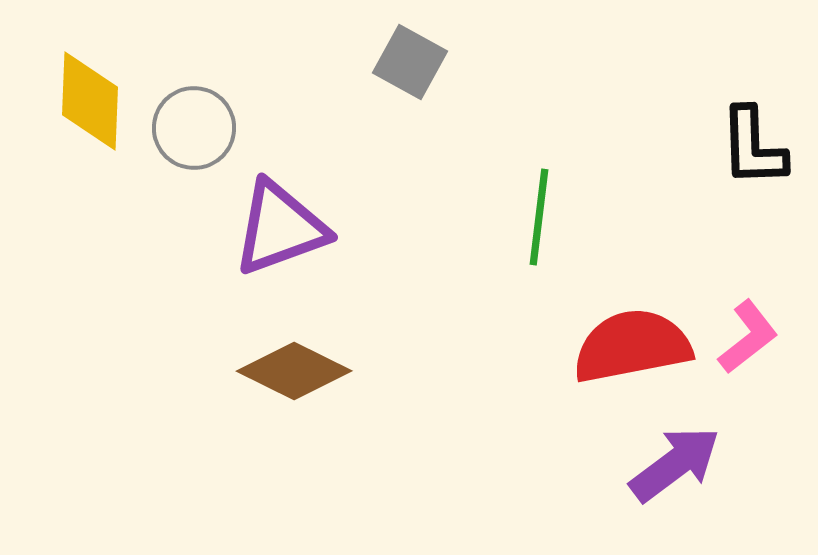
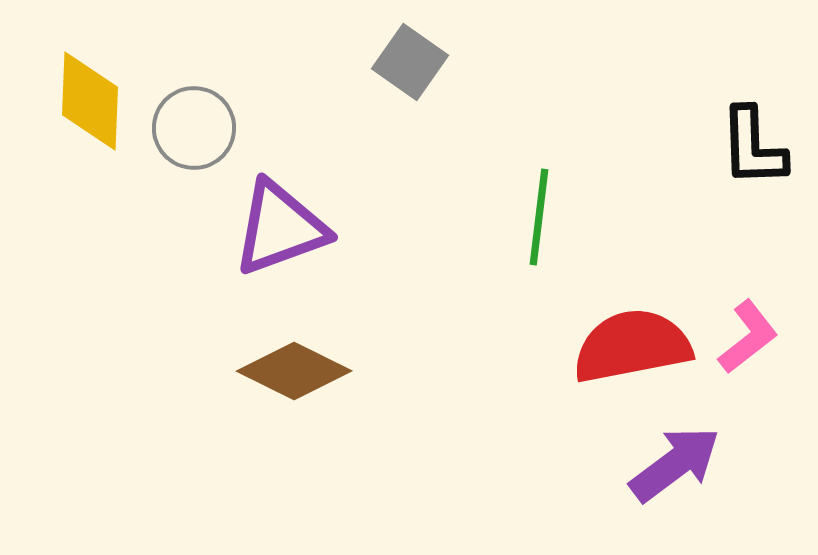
gray square: rotated 6 degrees clockwise
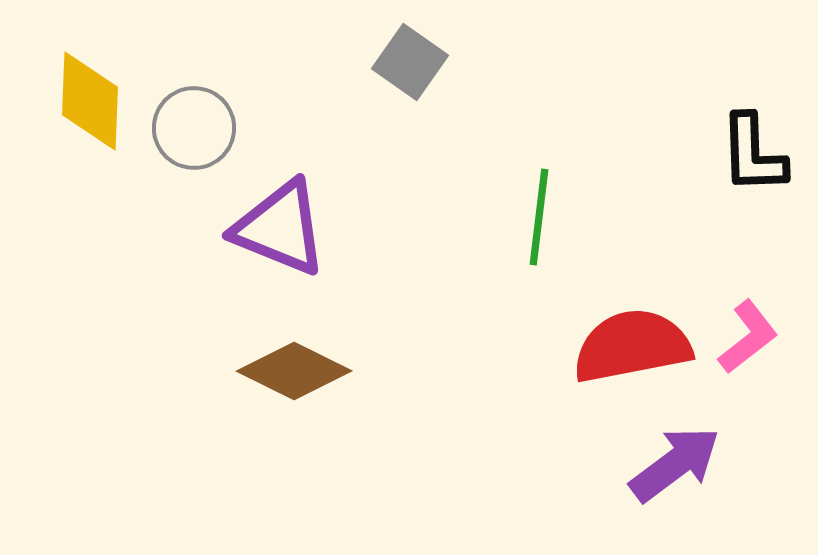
black L-shape: moved 7 px down
purple triangle: rotated 42 degrees clockwise
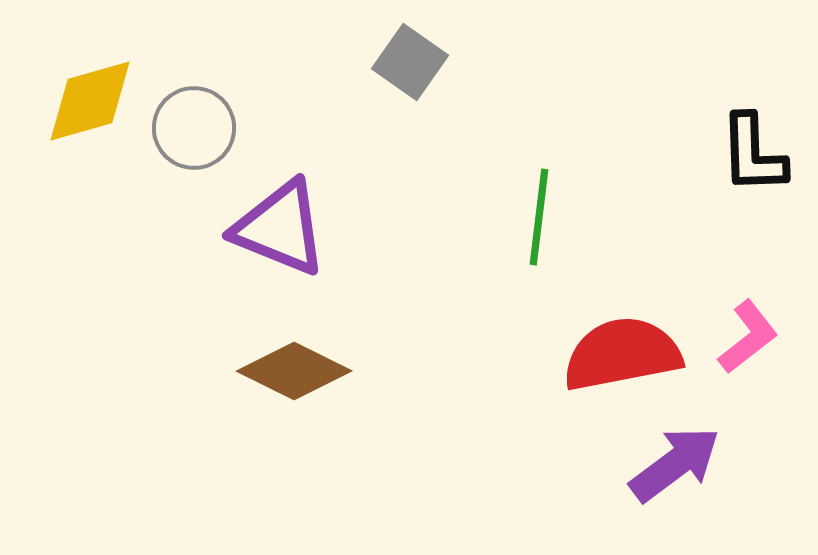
yellow diamond: rotated 72 degrees clockwise
red semicircle: moved 10 px left, 8 px down
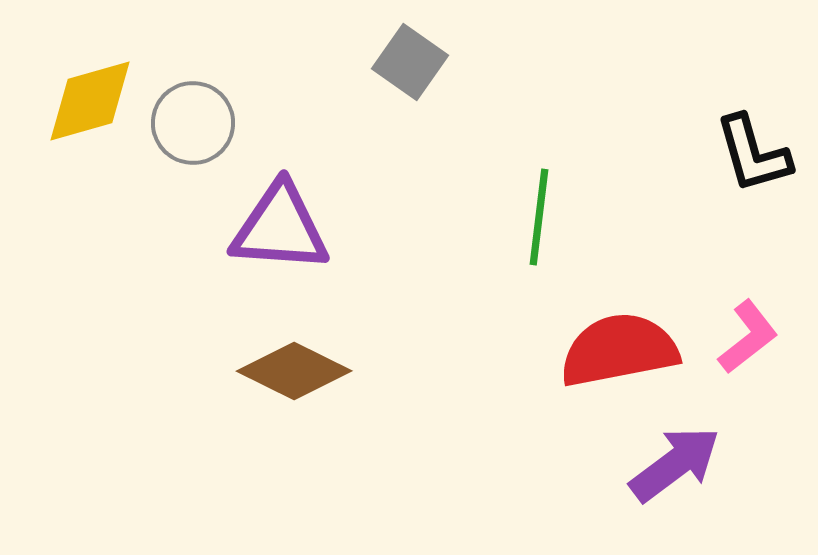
gray circle: moved 1 px left, 5 px up
black L-shape: rotated 14 degrees counterclockwise
purple triangle: rotated 18 degrees counterclockwise
red semicircle: moved 3 px left, 4 px up
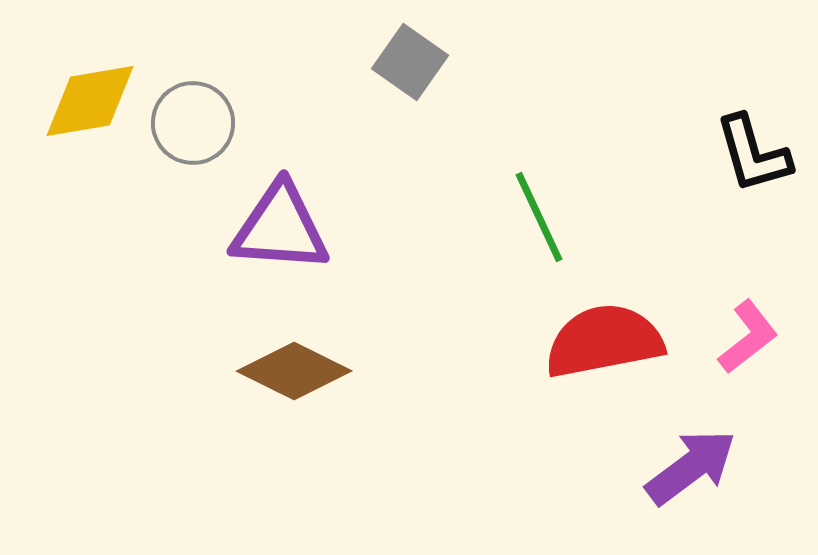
yellow diamond: rotated 6 degrees clockwise
green line: rotated 32 degrees counterclockwise
red semicircle: moved 15 px left, 9 px up
purple arrow: moved 16 px right, 3 px down
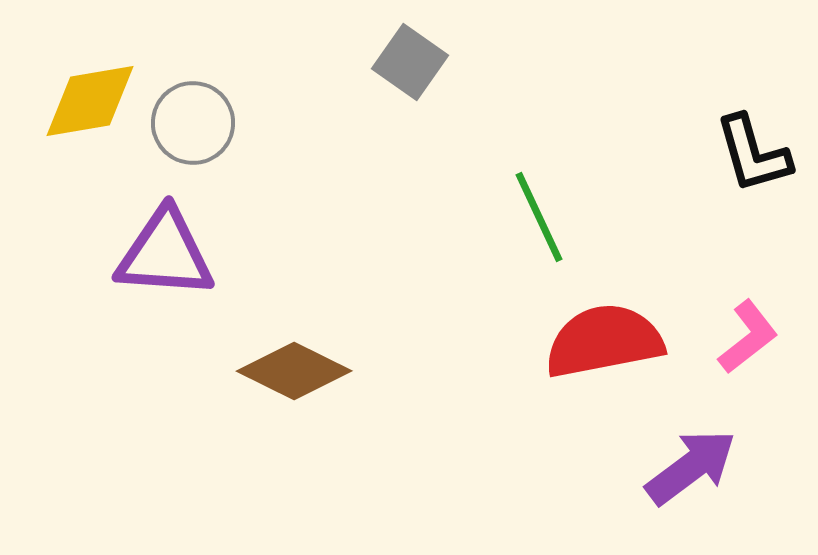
purple triangle: moved 115 px left, 26 px down
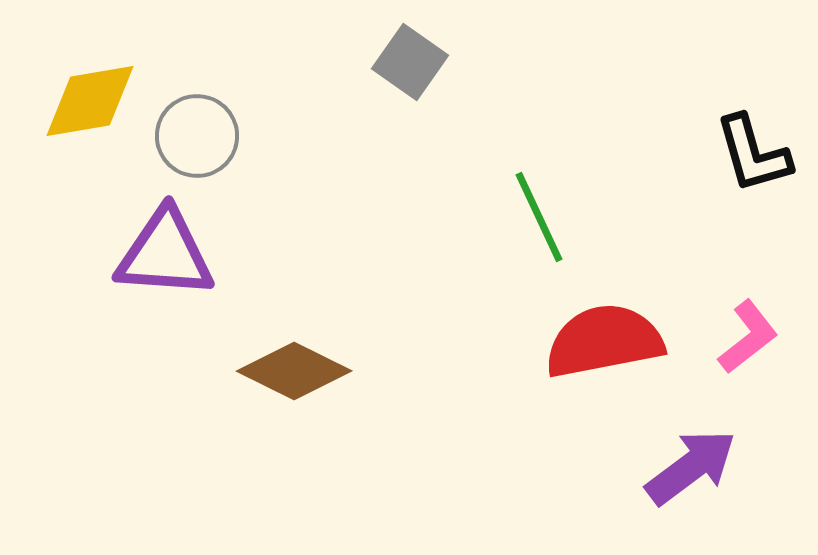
gray circle: moved 4 px right, 13 px down
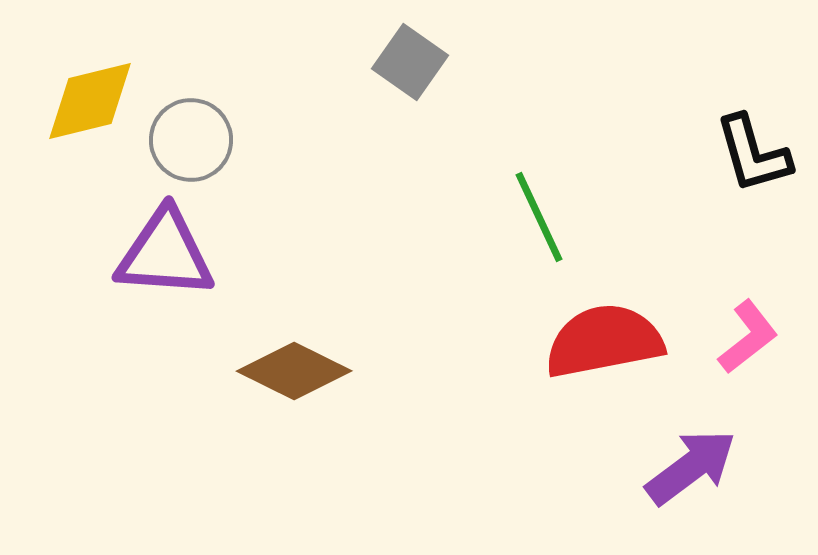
yellow diamond: rotated 4 degrees counterclockwise
gray circle: moved 6 px left, 4 px down
